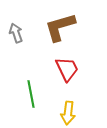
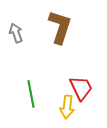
brown L-shape: rotated 124 degrees clockwise
red trapezoid: moved 14 px right, 19 px down
yellow arrow: moved 1 px left, 6 px up
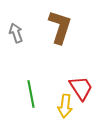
red trapezoid: rotated 8 degrees counterclockwise
yellow arrow: moved 2 px left, 1 px up
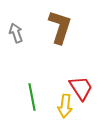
green line: moved 1 px right, 3 px down
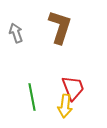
red trapezoid: moved 8 px left; rotated 12 degrees clockwise
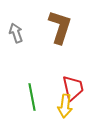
red trapezoid: rotated 8 degrees clockwise
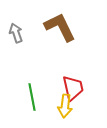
brown L-shape: rotated 44 degrees counterclockwise
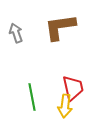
brown L-shape: rotated 72 degrees counterclockwise
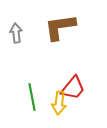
gray arrow: rotated 12 degrees clockwise
red trapezoid: rotated 52 degrees clockwise
yellow arrow: moved 6 px left, 3 px up
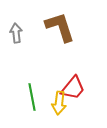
brown L-shape: rotated 80 degrees clockwise
